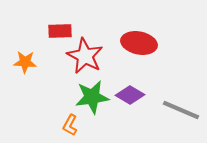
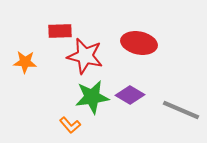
red star: rotated 15 degrees counterclockwise
orange L-shape: rotated 70 degrees counterclockwise
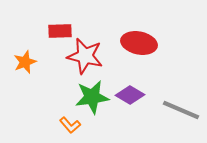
orange star: rotated 25 degrees counterclockwise
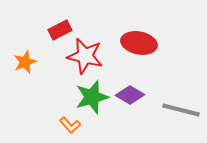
red rectangle: moved 1 px up; rotated 25 degrees counterclockwise
green star: rotated 8 degrees counterclockwise
gray line: rotated 9 degrees counterclockwise
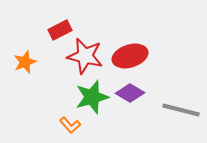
red ellipse: moved 9 px left, 13 px down; rotated 28 degrees counterclockwise
purple diamond: moved 2 px up
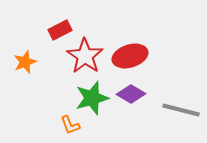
red star: rotated 21 degrees clockwise
purple diamond: moved 1 px right, 1 px down
green star: moved 1 px down
orange L-shape: rotated 20 degrees clockwise
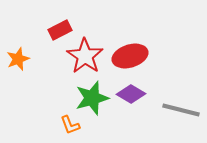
orange star: moved 7 px left, 3 px up
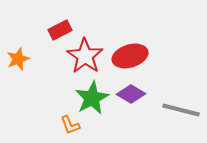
green star: rotated 12 degrees counterclockwise
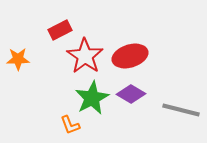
orange star: rotated 20 degrees clockwise
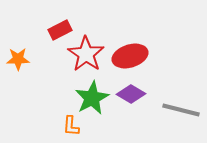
red star: moved 1 px right, 2 px up
orange L-shape: moved 1 px right, 1 px down; rotated 25 degrees clockwise
